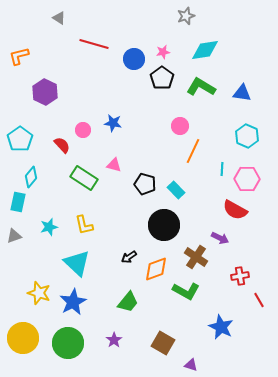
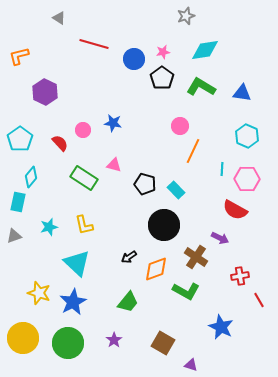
red semicircle at (62, 145): moved 2 px left, 2 px up
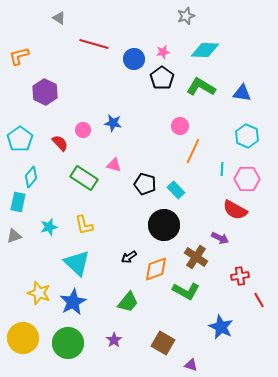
cyan diamond at (205, 50): rotated 12 degrees clockwise
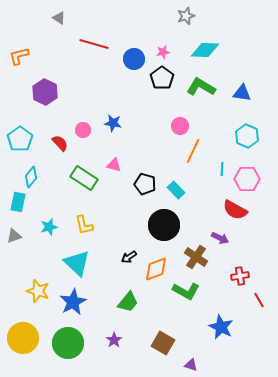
yellow star at (39, 293): moved 1 px left, 2 px up
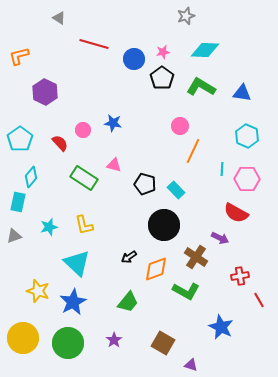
red semicircle at (235, 210): moved 1 px right, 3 px down
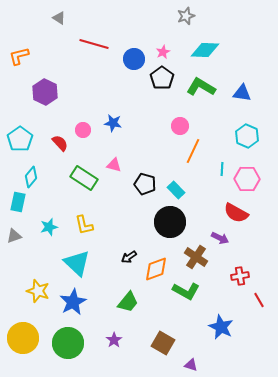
pink star at (163, 52): rotated 16 degrees counterclockwise
black circle at (164, 225): moved 6 px right, 3 px up
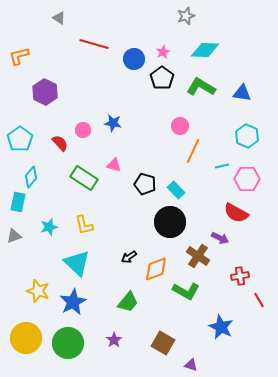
cyan line at (222, 169): moved 3 px up; rotated 72 degrees clockwise
brown cross at (196, 257): moved 2 px right, 1 px up
yellow circle at (23, 338): moved 3 px right
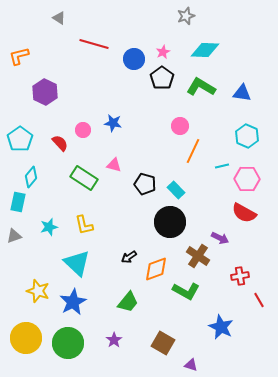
red semicircle at (236, 213): moved 8 px right
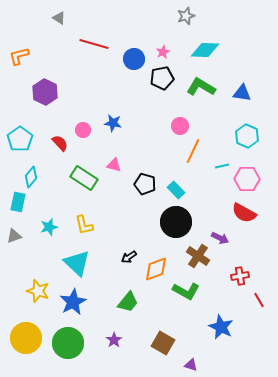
black pentagon at (162, 78): rotated 25 degrees clockwise
black circle at (170, 222): moved 6 px right
